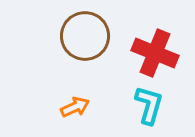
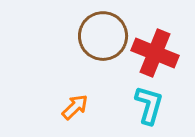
brown circle: moved 18 px right
orange arrow: rotated 20 degrees counterclockwise
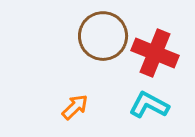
cyan L-shape: rotated 78 degrees counterclockwise
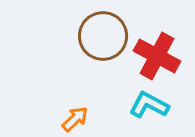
red cross: moved 2 px right, 3 px down; rotated 6 degrees clockwise
orange arrow: moved 12 px down
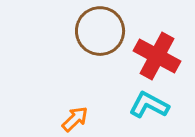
brown circle: moved 3 px left, 5 px up
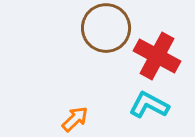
brown circle: moved 6 px right, 3 px up
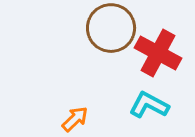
brown circle: moved 5 px right
red cross: moved 1 px right, 3 px up
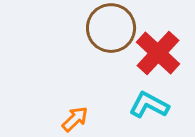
red cross: rotated 15 degrees clockwise
